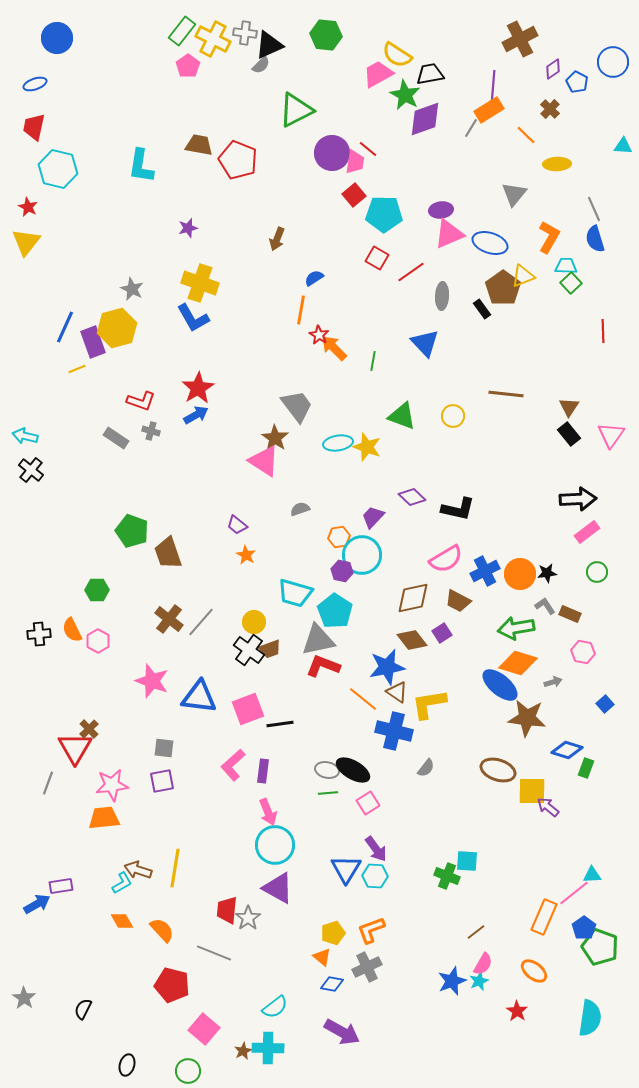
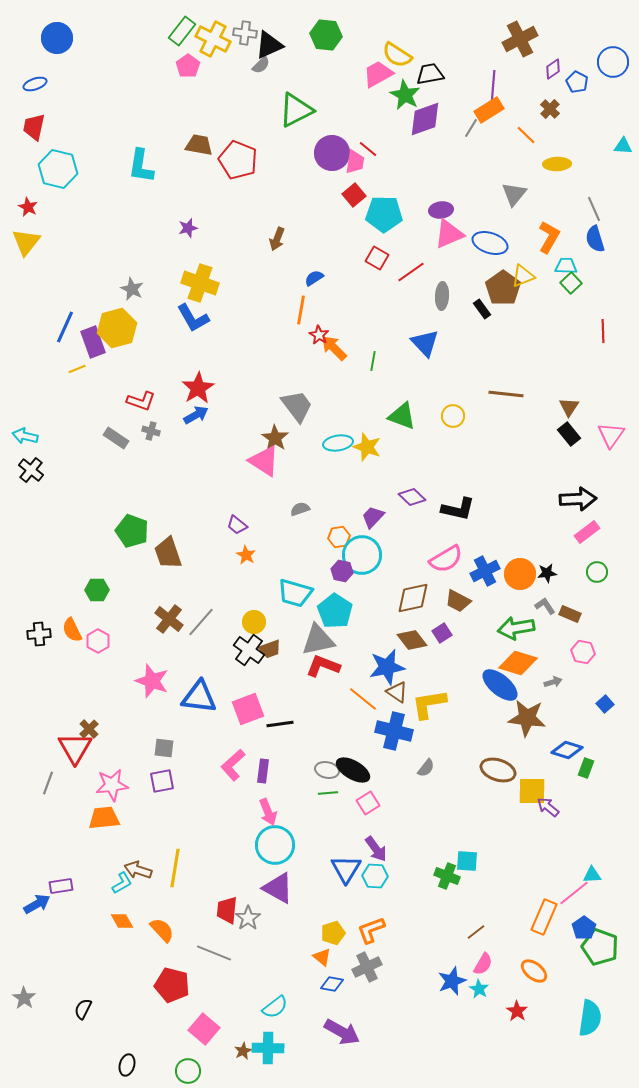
cyan star at (479, 981): moved 8 px down; rotated 18 degrees counterclockwise
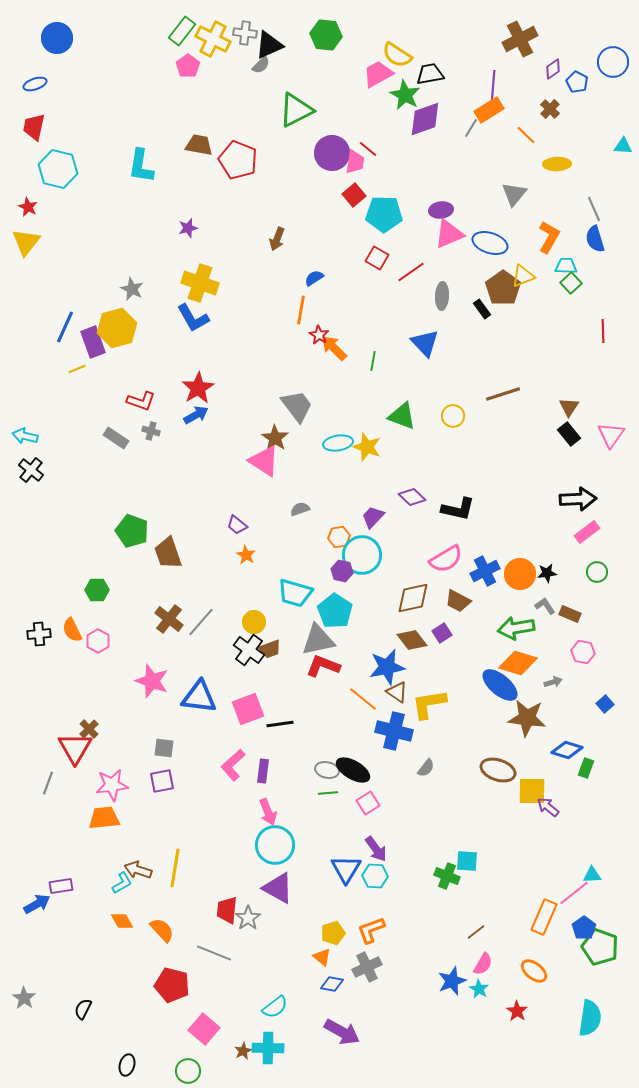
brown line at (506, 394): moved 3 px left; rotated 24 degrees counterclockwise
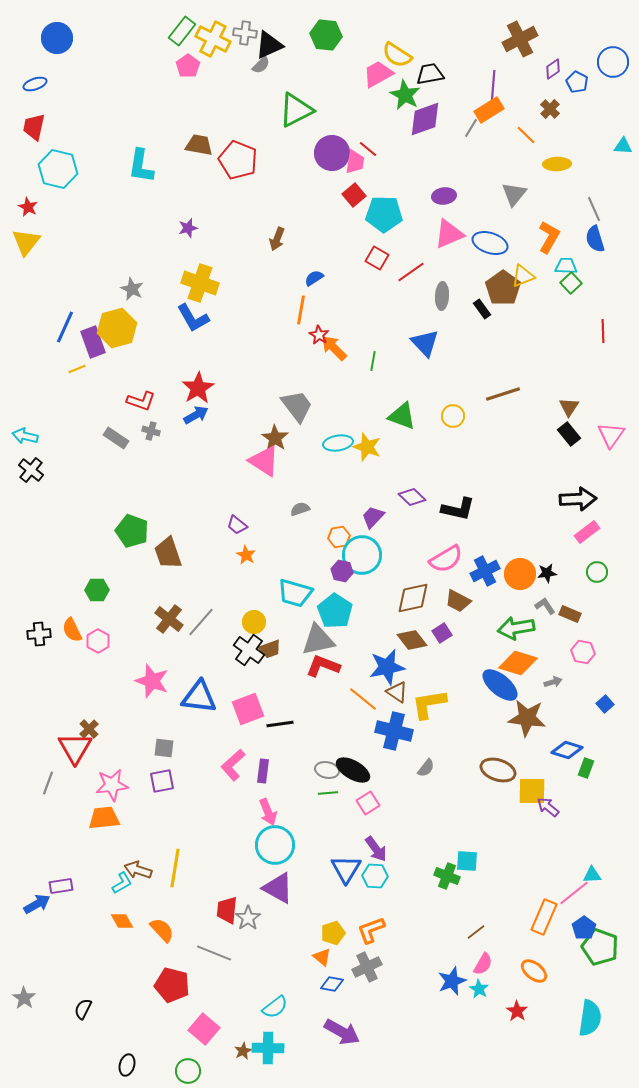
purple ellipse at (441, 210): moved 3 px right, 14 px up
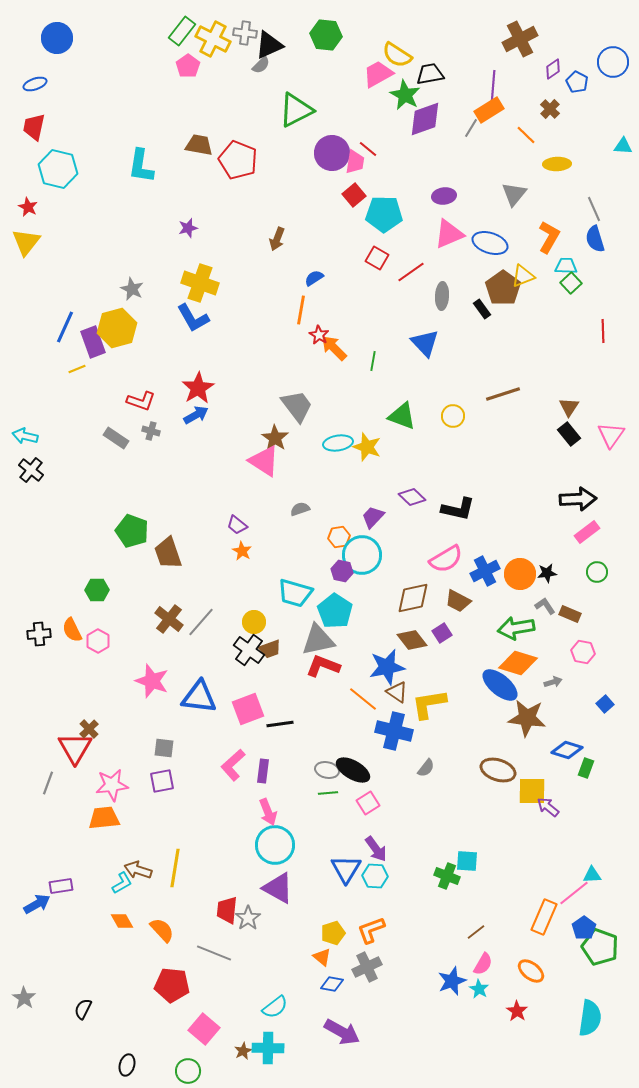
orange star at (246, 555): moved 4 px left, 4 px up
orange ellipse at (534, 971): moved 3 px left
red pentagon at (172, 985): rotated 8 degrees counterclockwise
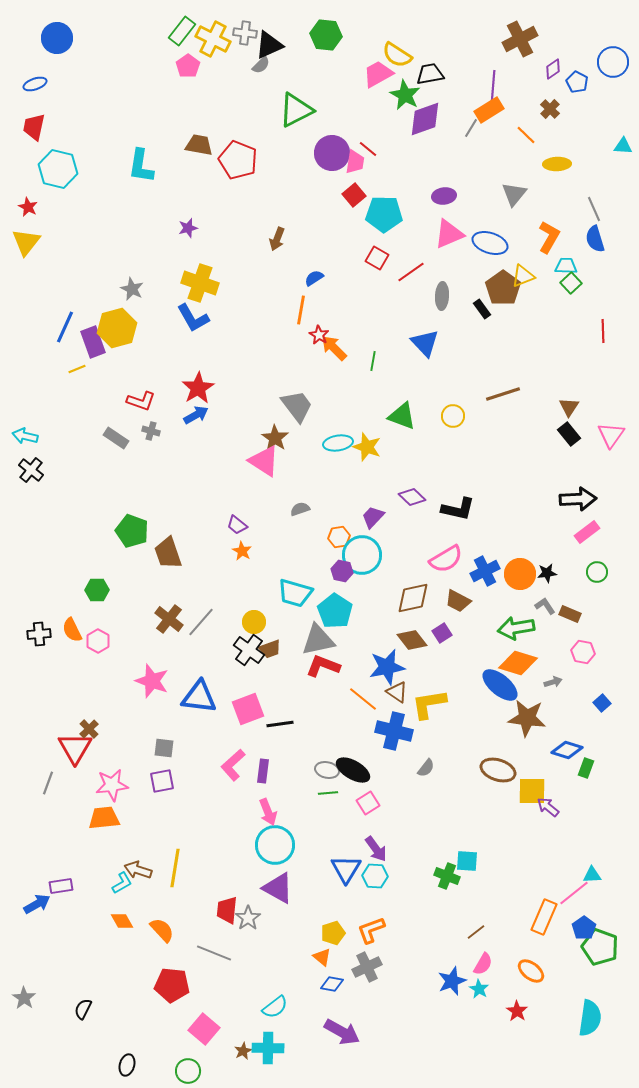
blue square at (605, 704): moved 3 px left, 1 px up
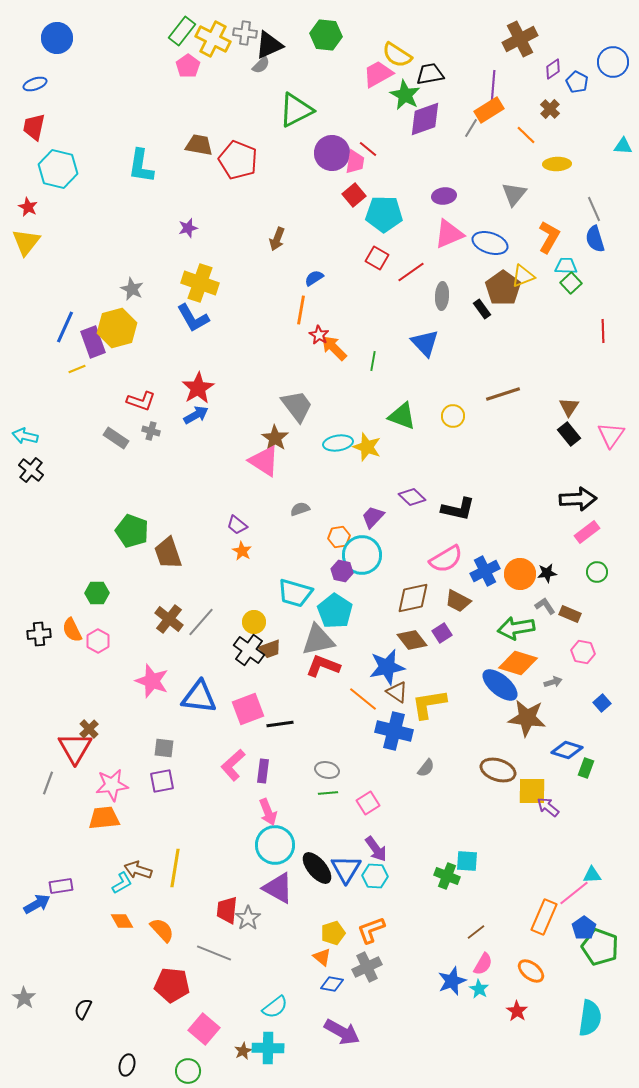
green hexagon at (97, 590): moved 3 px down
black ellipse at (353, 770): moved 36 px left, 98 px down; rotated 20 degrees clockwise
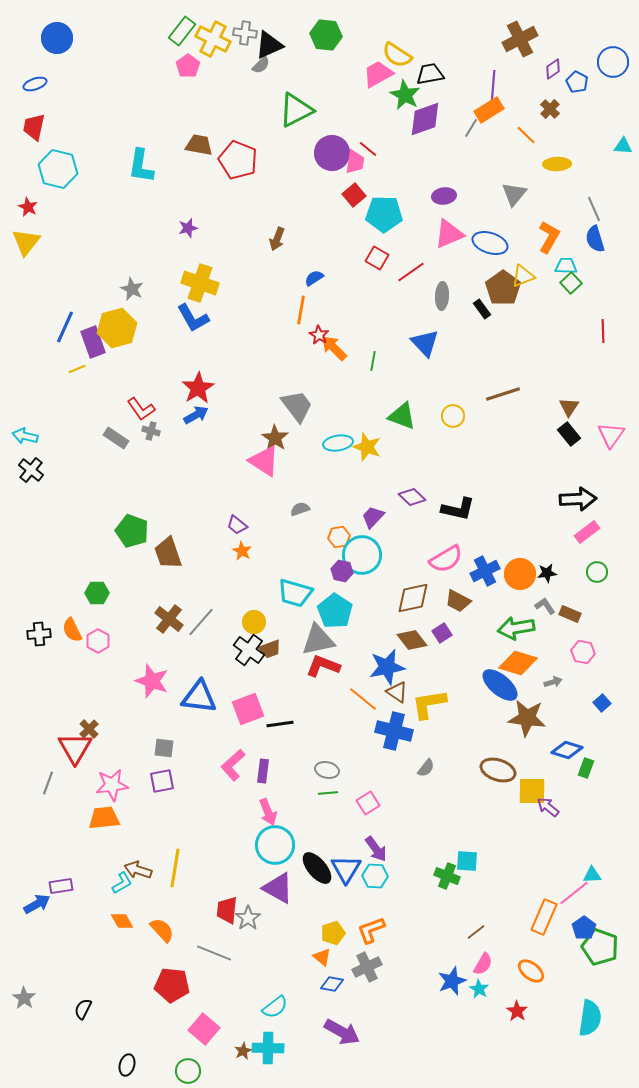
red L-shape at (141, 401): moved 8 px down; rotated 36 degrees clockwise
